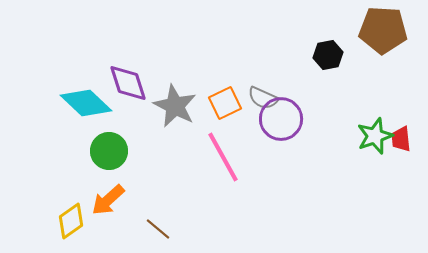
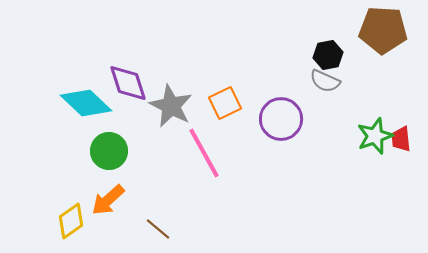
gray semicircle: moved 62 px right, 17 px up
gray star: moved 4 px left
pink line: moved 19 px left, 4 px up
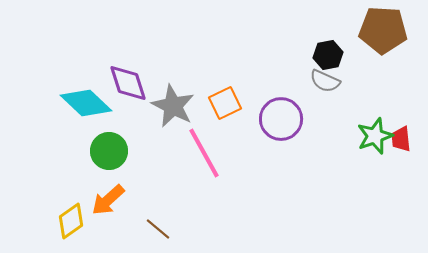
gray star: moved 2 px right
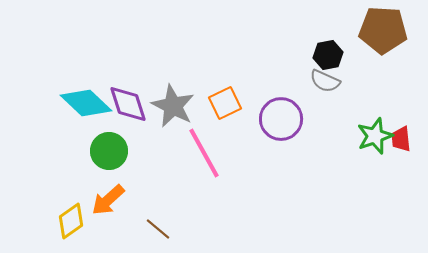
purple diamond: moved 21 px down
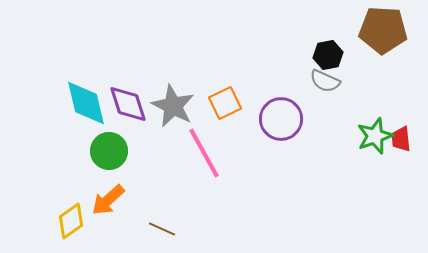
cyan diamond: rotated 33 degrees clockwise
brown line: moved 4 px right; rotated 16 degrees counterclockwise
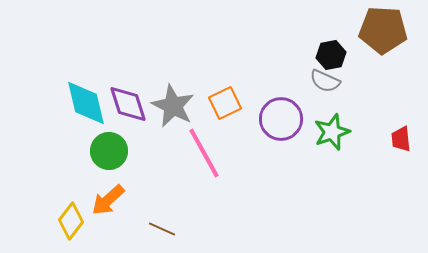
black hexagon: moved 3 px right
green star: moved 43 px left, 4 px up
yellow diamond: rotated 18 degrees counterclockwise
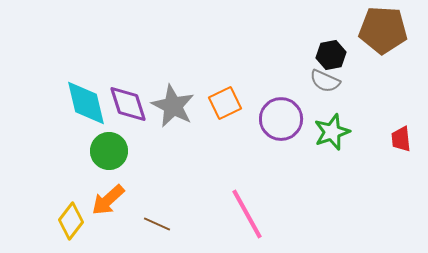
pink line: moved 43 px right, 61 px down
brown line: moved 5 px left, 5 px up
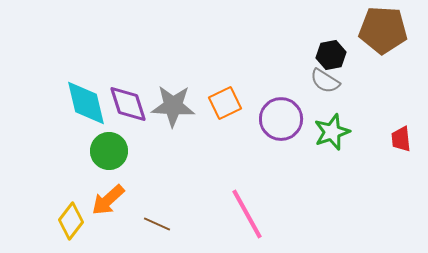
gray semicircle: rotated 8 degrees clockwise
gray star: rotated 24 degrees counterclockwise
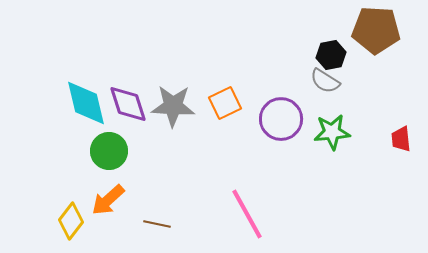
brown pentagon: moved 7 px left
green star: rotated 15 degrees clockwise
brown line: rotated 12 degrees counterclockwise
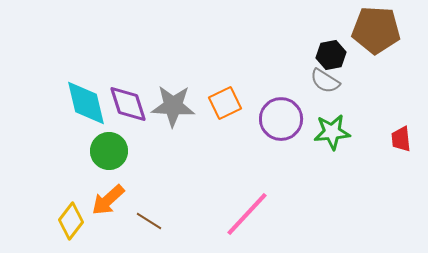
pink line: rotated 72 degrees clockwise
brown line: moved 8 px left, 3 px up; rotated 20 degrees clockwise
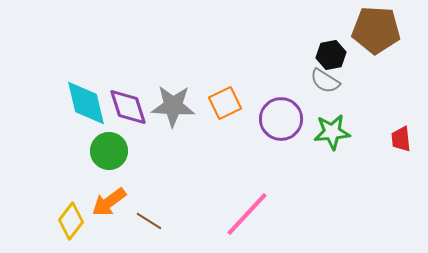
purple diamond: moved 3 px down
orange arrow: moved 1 px right, 2 px down; rotated 6 degrees clockwise
